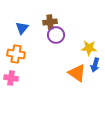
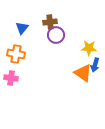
orange triangle: moved 6 px right
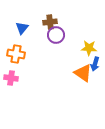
blue arrow: moved 1 px up
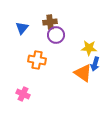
orange cross: moved 21 px right, 6 px down
pink cross: moved 12 px right, 16 px down; rotated 16 degrees clockwise
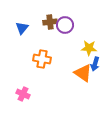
purple circle: moved 9 px right, 10 px up
orange cross: moved 5 px right, 1 px up
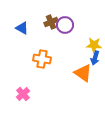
brown cross: moved 1 px right; rotated 16 degrees counterclockwise
blue triangle: rotated 40 degrees counterclockwise
yellow star: moved 5 px right, 3 px up
blue arrow: moved 6 px up
pink cross: rotated 24 degrees clockwise
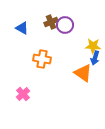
yellow star: moved 1 px left, 1 px down
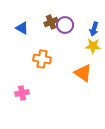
blue arrow: moved 1 px left, 29 px up
pink cross: moved 1 px left, 1 px up; rotated 32 degrees clockwise
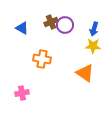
orange triangle: moved 2 px right
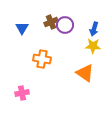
blue triangle: rotated 32 degrees clockwise
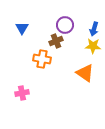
brown cross: moved 5 px right, 19 px down
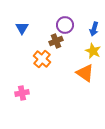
yellow star: moved 5 px down; rotated 21 degrees clockwise
orange cross: rotated 30 degrees clockwise
